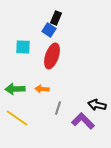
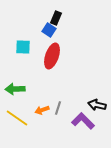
orange arrow: moved 21 px down; rotated 24 degrees counterclockwise
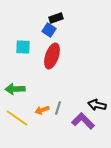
black rectangle: rotated 48 degrees clockwise
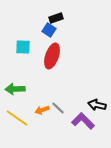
gray line: rotated 64 degrees counterclockwise
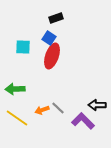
blue square: moved 8 px down
black arrow: rotated 12 degrees counterclockwise
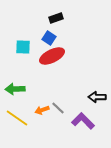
red ellipse: rotated 45 degrees clockwise
black arrow: moved 8 px up
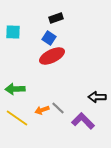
cyan square: moved 10 px left, 15 px up
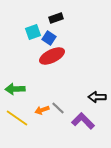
cyan square: moved 20 px right; rotated 21 degrees counterclockwise
